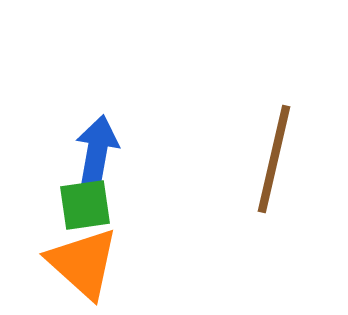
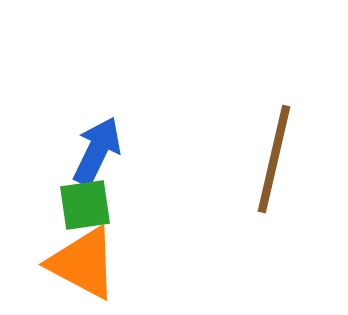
blue arrow: rotated 16 degrees clockwise
orange triangle: rotated 14 degrees counterclockwise
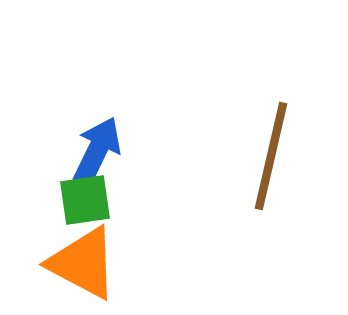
brown line: moved 3 px left, 3 px up
green square: moved 5 px up
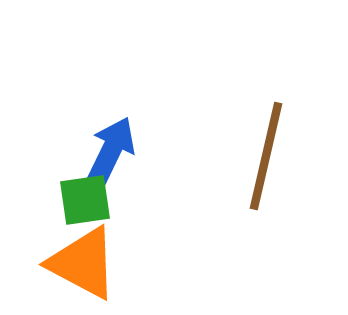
blue arrow: moved 14 px right
brown line: moved 5 px left
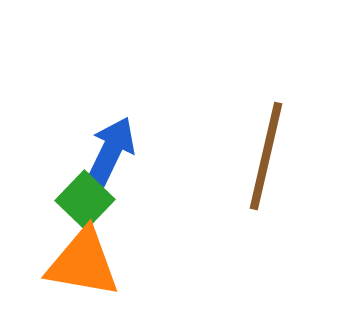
green square: rotated 38 degrees counterclockwise
orange triangle: rotated 18 degrees counterclockwise
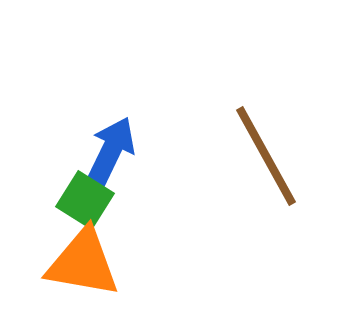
brown line: rotated 42 degrees counterclockwise
green square: rotated 12 degrees counterclockwise
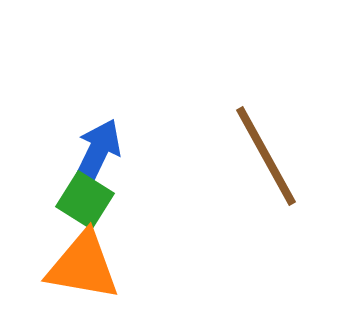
blue arrow: moved 14 px left, 2 px down
orange triangle: moved 3 px down
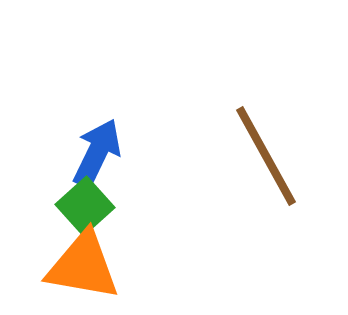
green square: moved 6 px down; rotated 16 degrees clockwise
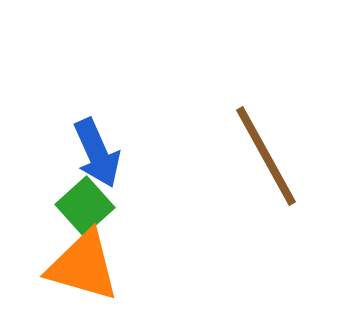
blue arrow: rotated 130 degrees clockwise
orange triangle: rotated 6 degrees clockwise
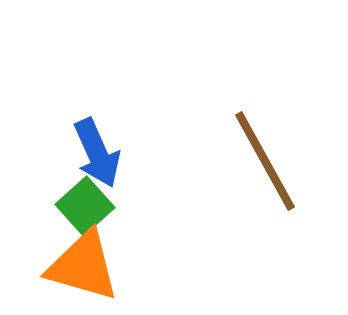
brown line: moved 1 px left, 5 px down
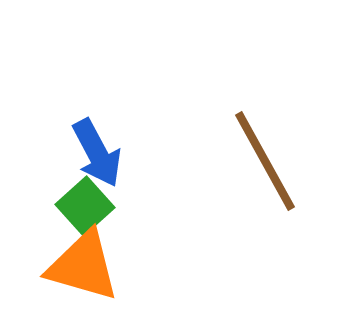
blue arrow: rotated 4 degrees counterclockwise
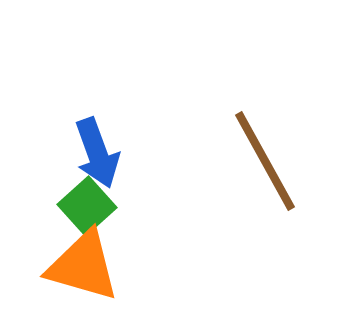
blue arrow: rotated 8 degrees clockwise
green square: moved 2 px right
